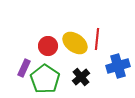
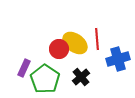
red line: rotated 10 degrees counterclockwise
red circle: moved 11 px right, 3 px down
blue cross: moved 7 px up
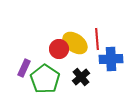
blue cross: moved 7 px left; rotated 15 degrees clockwise
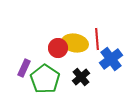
yellow ellipse: rotated 25 degrees counterclockwise
red circle: moved 1 px left, 1 px up
blue cross: rotated 35 degrees counterclockwise
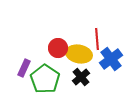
yellow ellipse: moved 4 px right, 11 px down
